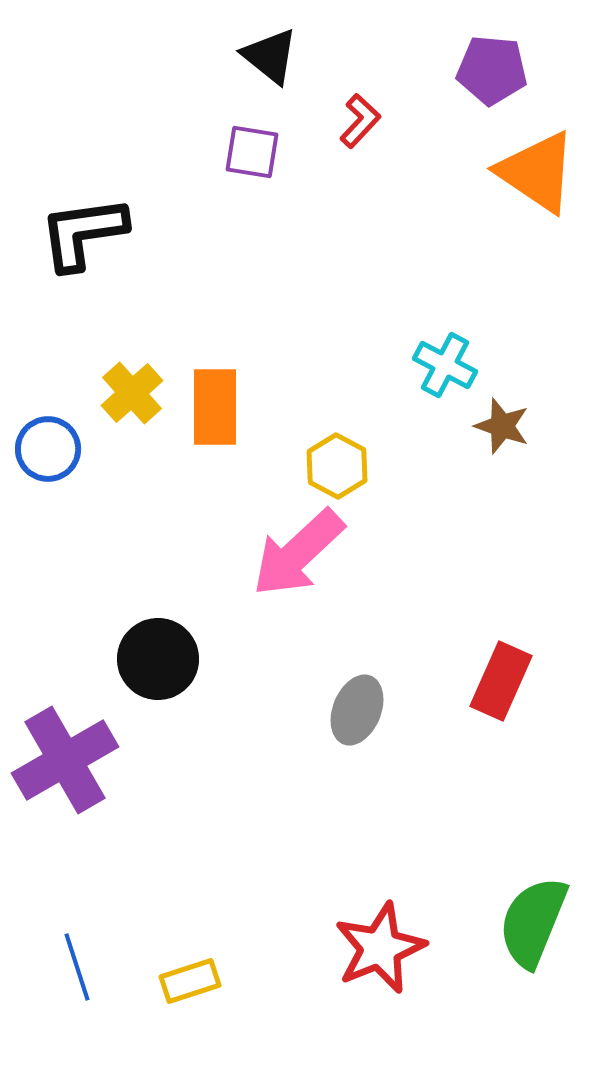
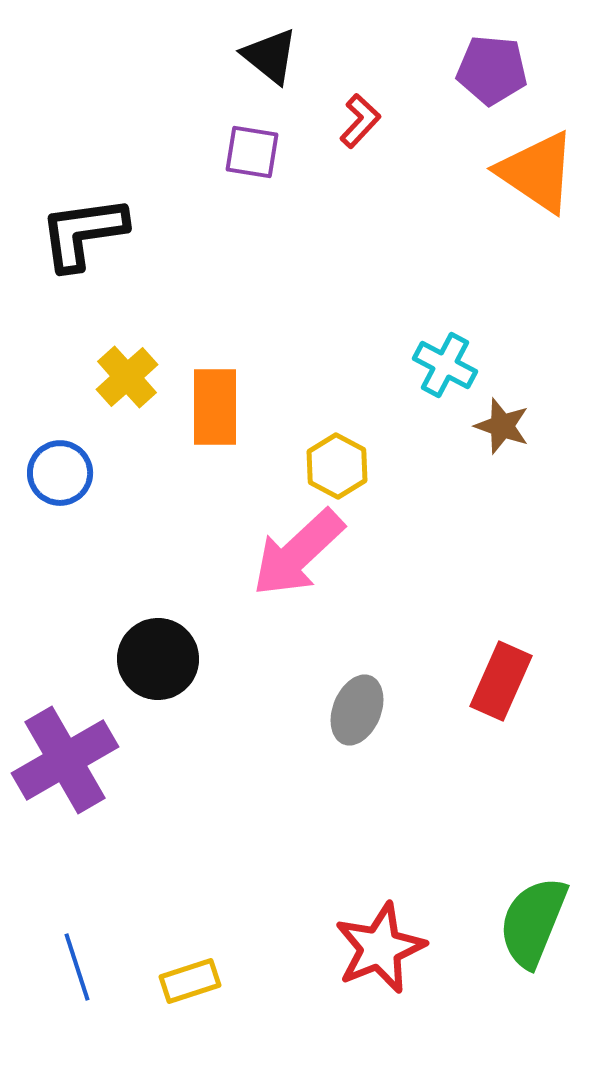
yellow cross: moved 5 px left, 16 px up
blue circle: moved 12 px right, 24 px down
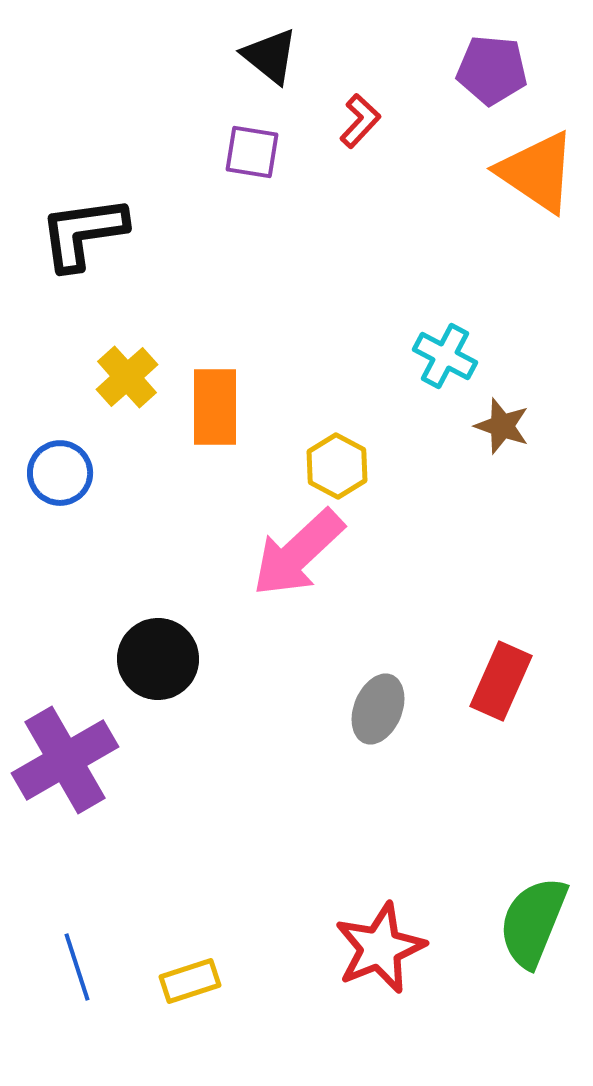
cyan cross: moved 9 px up
gray ellipse: moved 21 px right, 1 px up
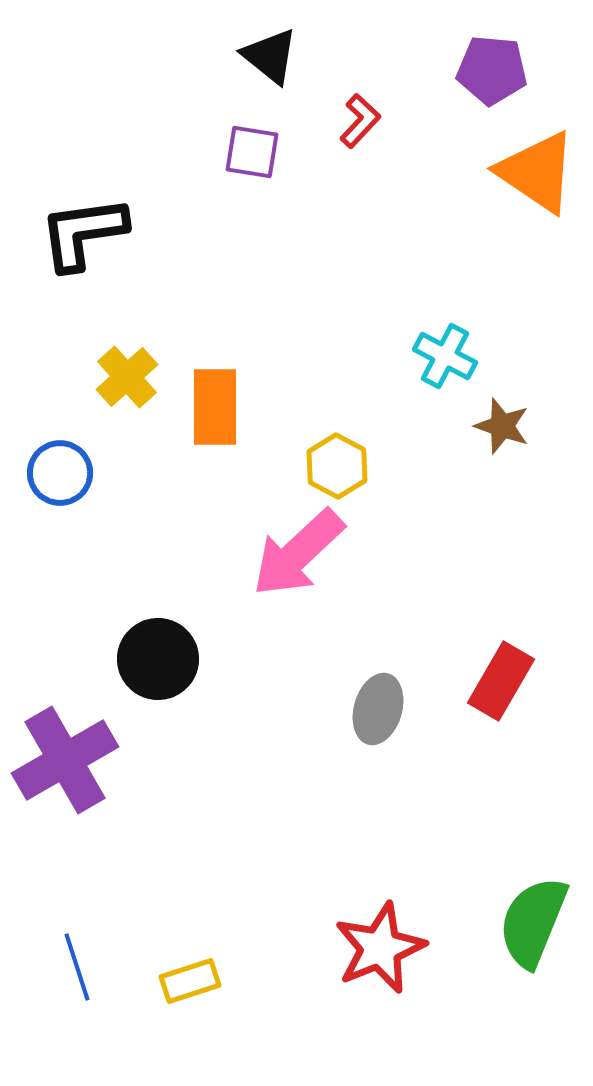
red rectangle: rotated 6 degrees clockwise
gray ellipse: rotated 6 degrees counterclockwise
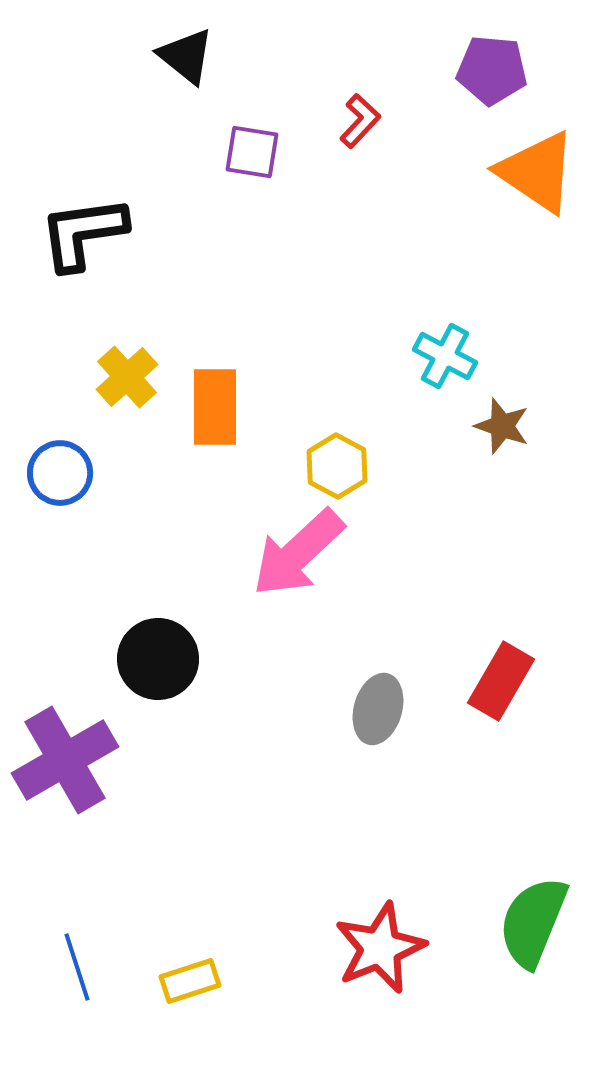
black triangle: moved 84 px left
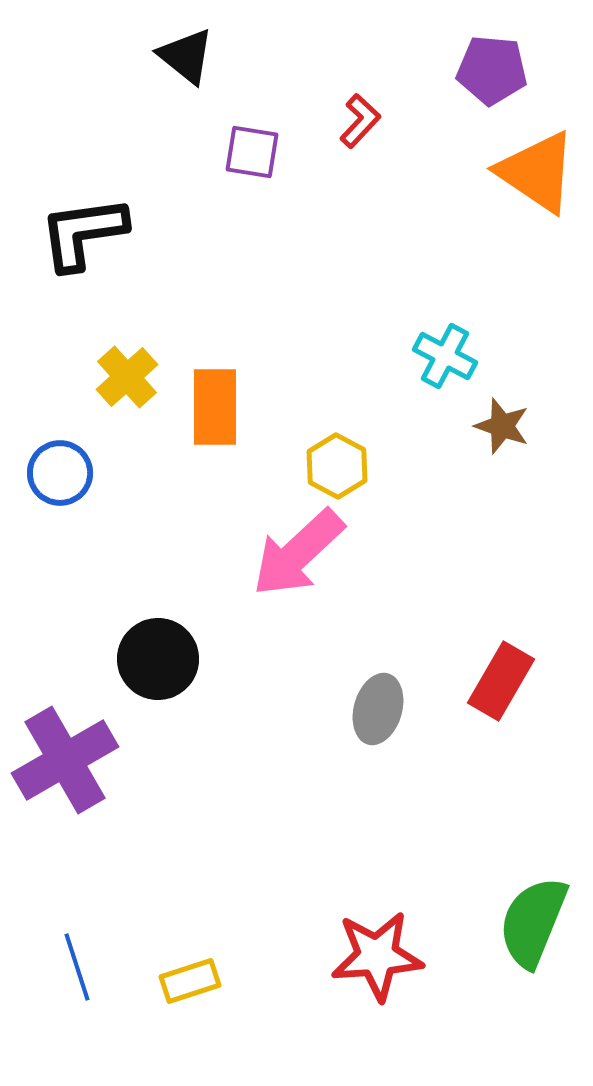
red star: moved 3 px left, 8 px down; rotated 18 degrees clockwise
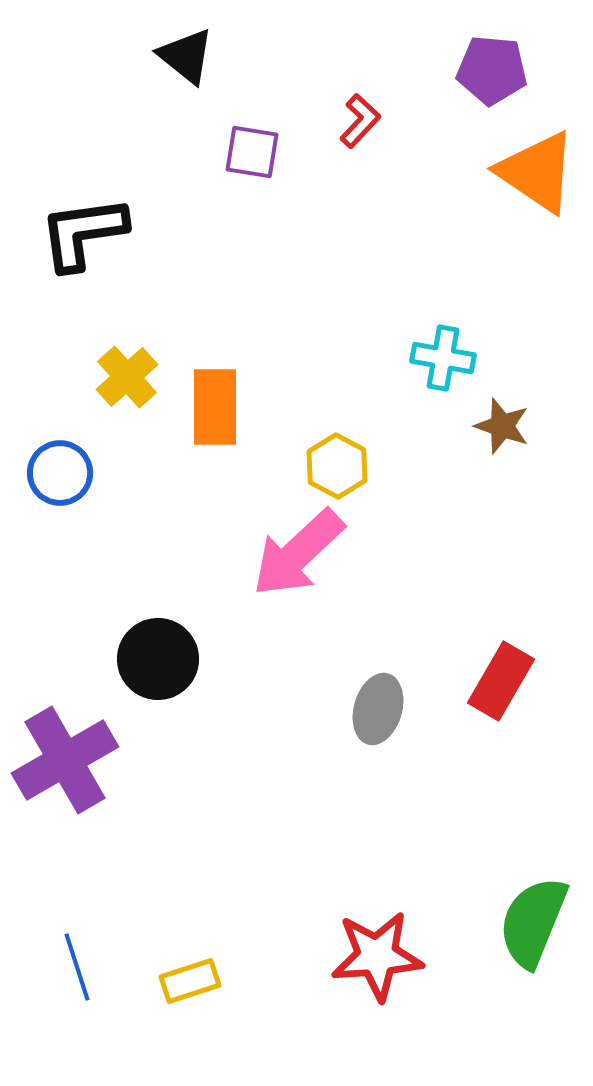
cyan cross: moved 2 px left, 2 px down; rotated 18 degrees counterclockwise
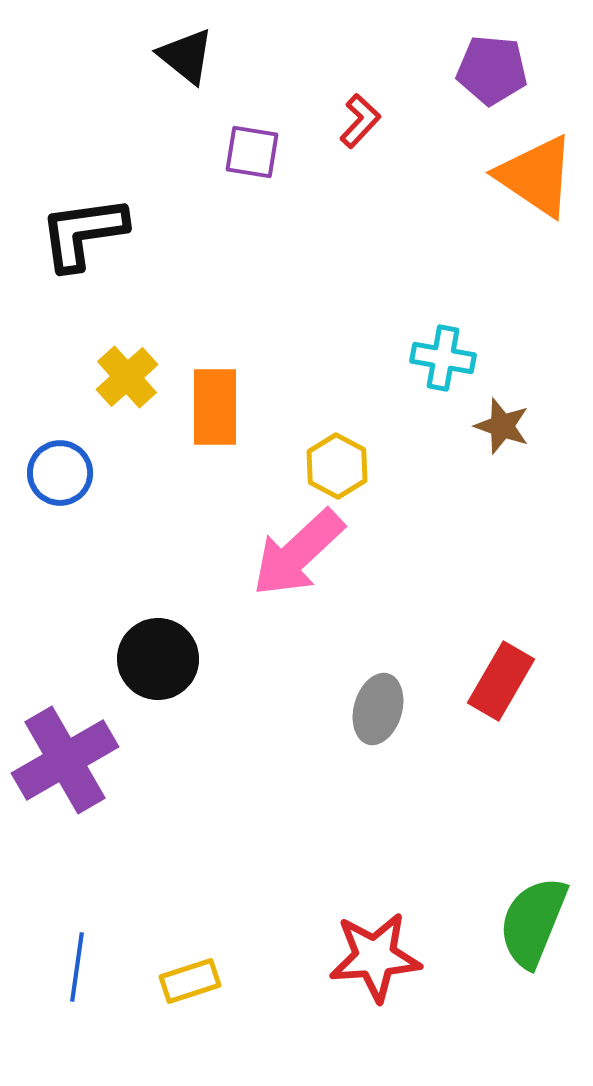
orange triangle: moved 1 px left, 4 px down
red star: moved 2 px left, 1 px down
blue line: rotated 26 degrees clockwise
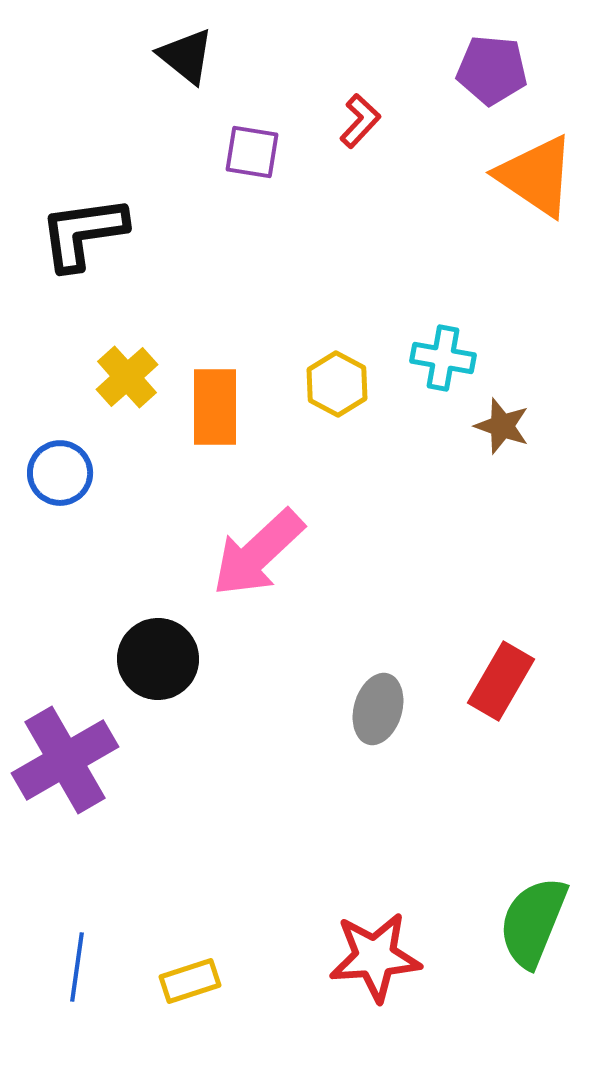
yellow hexagon: moved 82 px up
pink arrow: moved 40 px left
